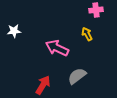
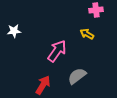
yellow arrow: rotated 32 degrees counterclockwise
pink arrow: moved 3 px down; rotated 100 degrees clockwise
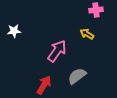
red arrow: moved 1 px right
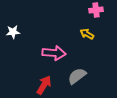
white star: moved 1 px left, 1 px down
pink arrow: moved 3 px left, 2 px down; rotated 60 degrees clockwise
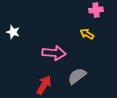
white star: rotated 24 degrees clockwise
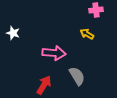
white star: moved 1 px down
gray semicircle: rotated 96 degrees clockwise
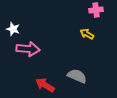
white star: moved 4 px up
pink arrow: moved 26 px left, 4 px up
gray semicircle: rotated 36 degrees counterclockwise
red arrow: moved 1 px right; rotated 90 degrees counterclockwise
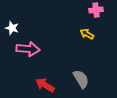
white star: moved 1 px left, 1 px up
gray semicircle: moved 4 px right, 3 px down; rotated 36 degrees clockwise
